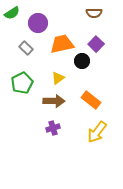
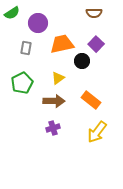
gray rectangle: rotated 56 degrees clockwise
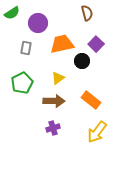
brown semicircle: moved 7 px left; rotated 105 degrees counterclockwise
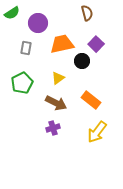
brown arrow: moved 2 px right, 2 px down; rotated 25 degrees clockwise
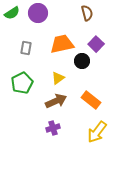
purple circle: moved 10 px up
brown arrow: moved 2 px up; rotated 50 degrees counterclockwise
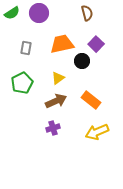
purple circle: moved 1 px right
yellow arrow: rotated 30 degrees clockwise
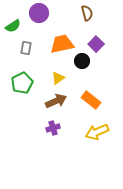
green semicircle: moved 1 px right, 13 px down
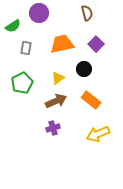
black circle: moved 2 px right, 8 px down
yellow arrow: moved 1 px right, 2 px down
